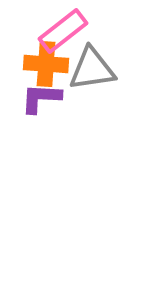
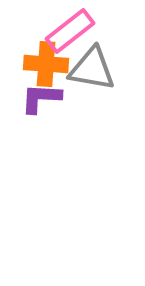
pink rectangle: moved 7 px right
gray triangle: rotated 18 degrees clockwise
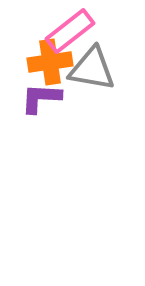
orange cross: moved 4 px right, 2 px up; rotated 12 degrees counterclockwise
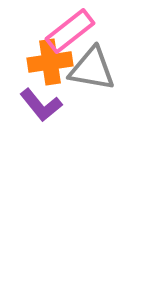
purple L-shape: moved 7 px down; rotated 132 degrees counterclockwise
